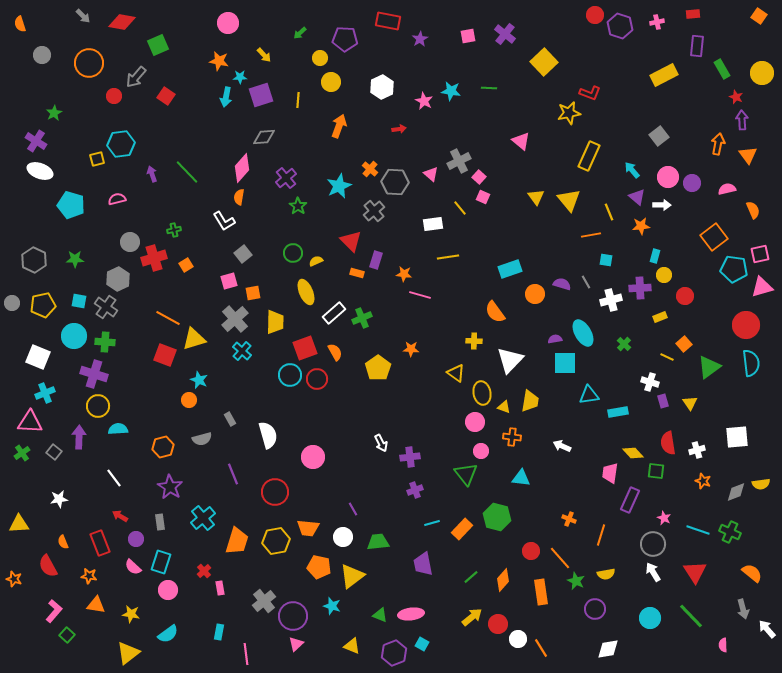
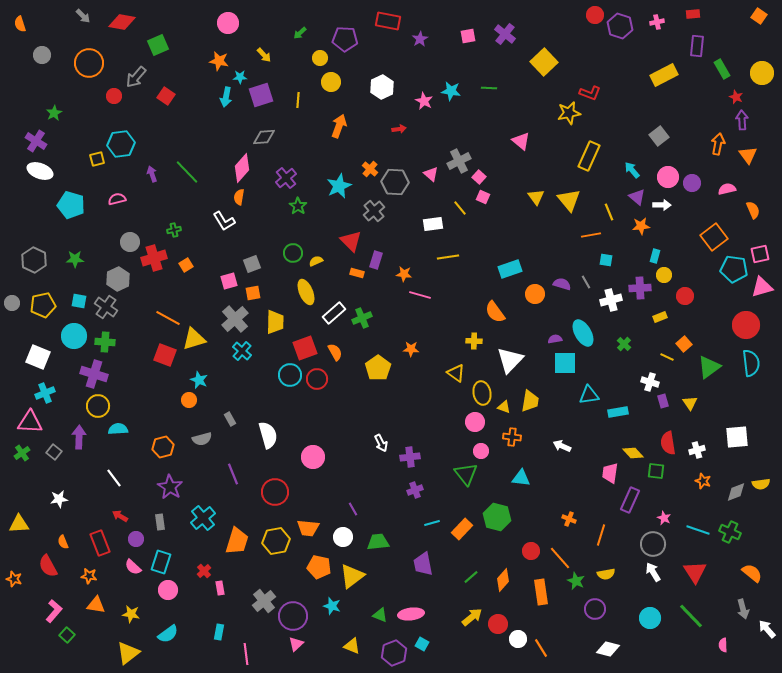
gray square at (243, 254): moved 9 px right, 10 px down; rotated 18 degrees clockwise
white diamond at (608, 649): rotated 25 degrees clockwise
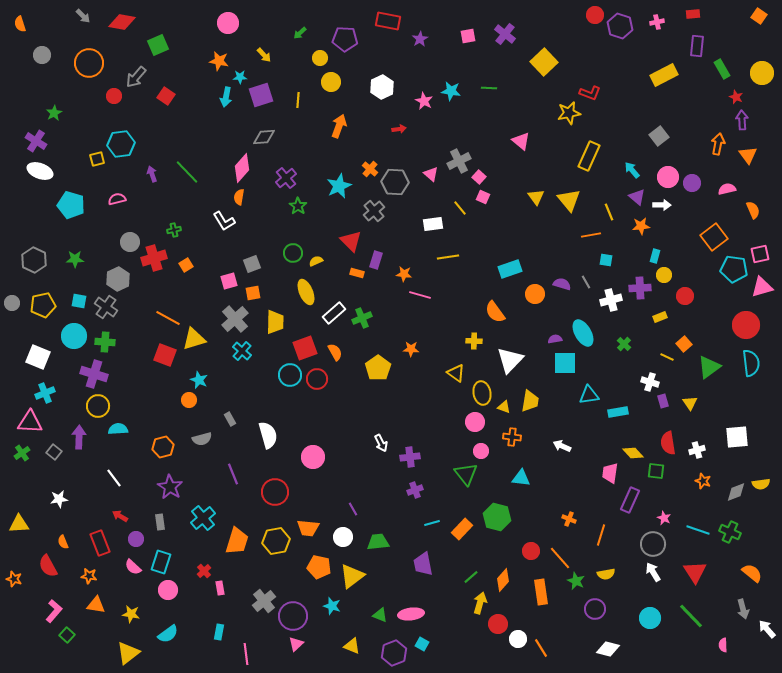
yellow arrow at (472, 617): moved 8 px right, 14 px up; rotated 35 degrees counterclockwise
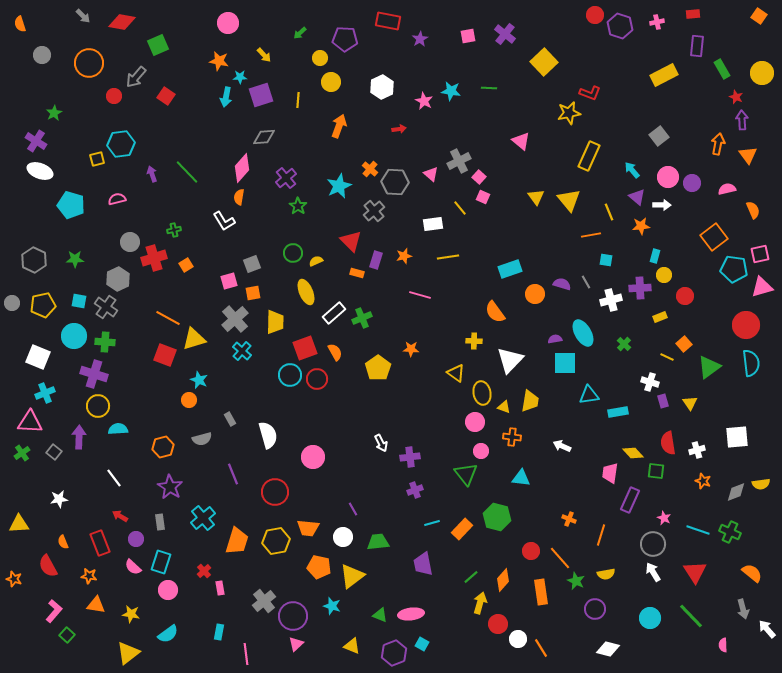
orange star at (404, 274): moved 18 px up; rotated 21 degrees counterclockwise
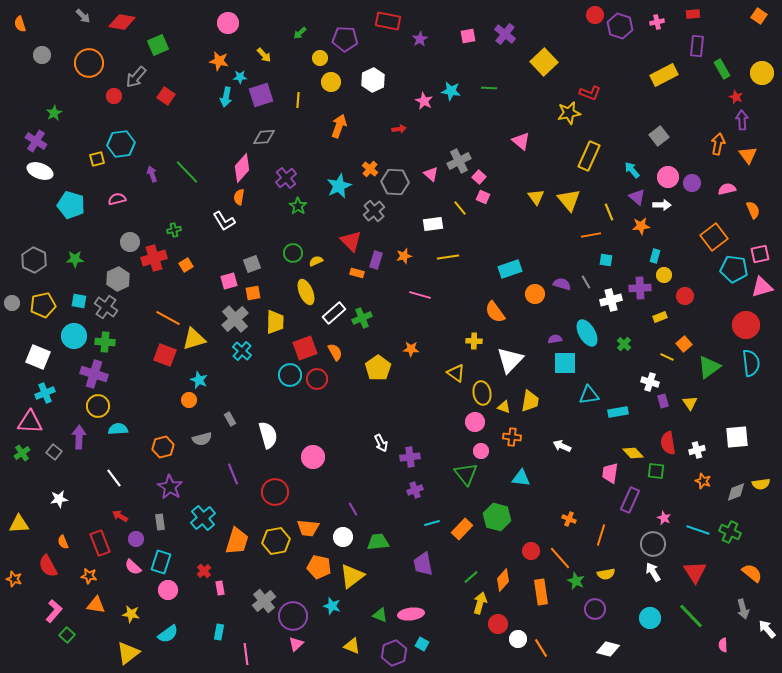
white hexagon at (382, 87): moved 9 px left, 7 px up
cyan ellipse at (583, 333): moved 4 px right
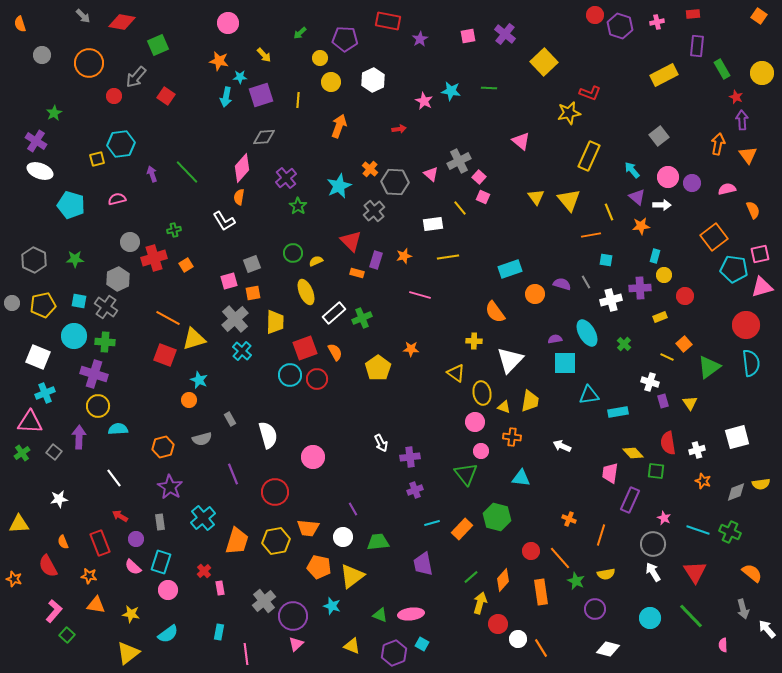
white square at (737, 437): rotated 10 degrees counterclockwise
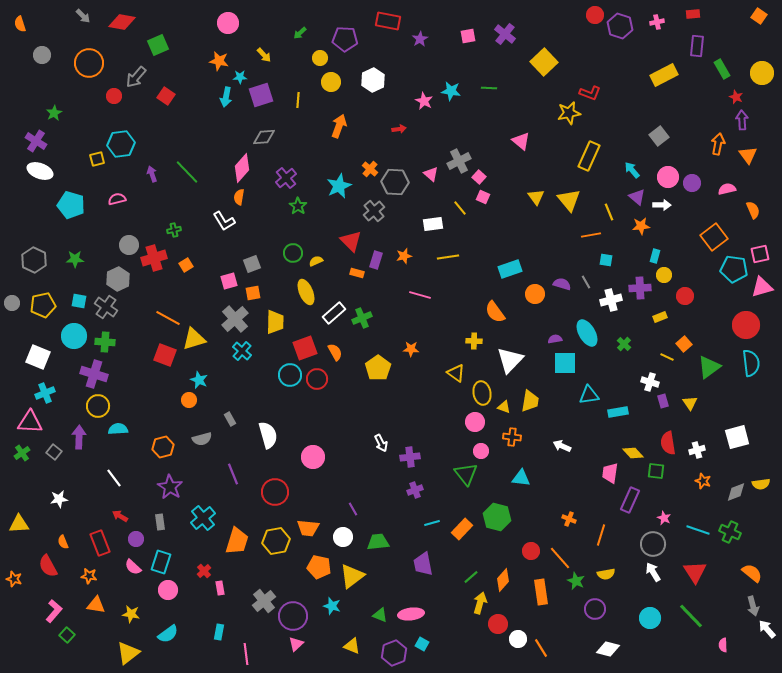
gray circle at (130, 242): moved 1 px left, 3 px down
gray arrow at (743, 609): moved 10 px right, 3 px up
